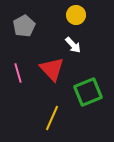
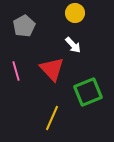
yellow circle: moved 1 px left, 2 px up
pink line: moved 2 px left, 2 px up
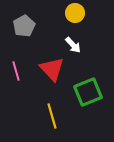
yellow line: moved 2 px up; rotated 40 degrees counterclockwise
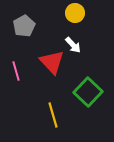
red triangle: moved 7 px up
green square: rotated 24 degrees counterclockwise
yellow line: moved 1 px right, 1 px up
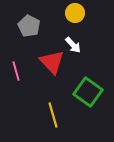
gray pentagon: moved 5 px right; rotated 15 degrees counterclockwise
green square: rotated 8 degrees counterclockwise
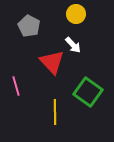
yellow circle: moved 1 px right, 1 px down
pink line: moved 15 px down
yellow line: moved 2 px right, 3 px up; rotated 15 degrees clockwise
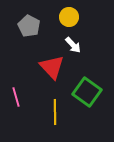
yellow circle: moved 7 px left, 3 px down
red triangle: moved 5 px down
pink line: moved 11 px down
green square: moved 1 px left
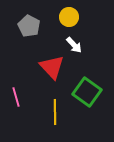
white arrow: moved 1 px right
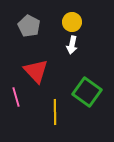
yellow circle: moved 3 px right, 5 px down
white arrow: moved 2 px left; rotated 54 degrees clockwise
red triangle: moved 16 px left, 4 px down
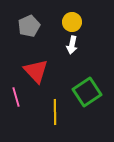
gray pentagon: rotated 20 degrees clockwise
green square: rotated 20 degrees clockwise
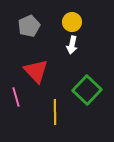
green square: moved 2 px up; rotated 12 degrees counterclockwise
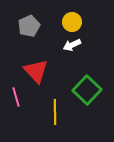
white arrow: rotated 54 degrees clockwise
